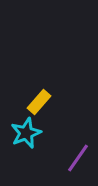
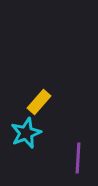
purple line: rotated 32 degrees counterclockwise
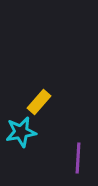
cyan star: moved 5 px left, 1 px up; rotated 12 degrees clockwise
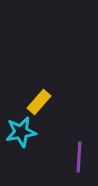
purple line: moved 1 px right, 1 px up
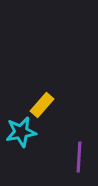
yellow rectangle: moved 3 px right, 3 px down
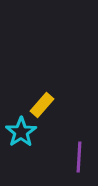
cyan star: rotated 24 degrees counterclockwise
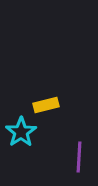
yellow rectangle: moved 4 px right; rotated 35 degrees clockwise
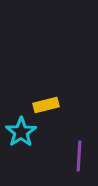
purple line: moved 1 px up
